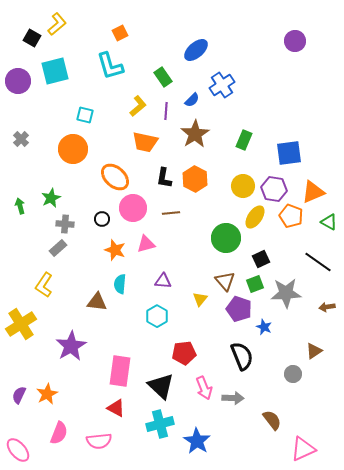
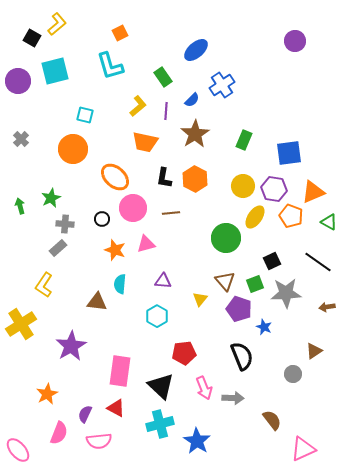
black square at (261, 259): moved 11 px right, 2 px down
purple semicircle at (19, 395): moved 66 px right, 19 px down
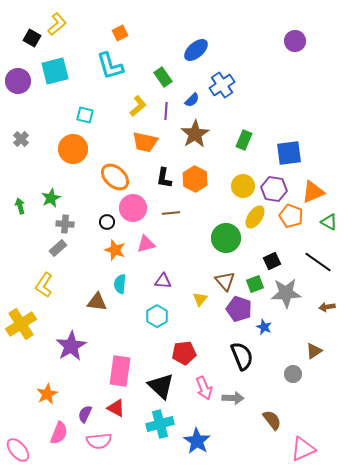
black circle at (102, 219): moved 5 px right, 3 px down
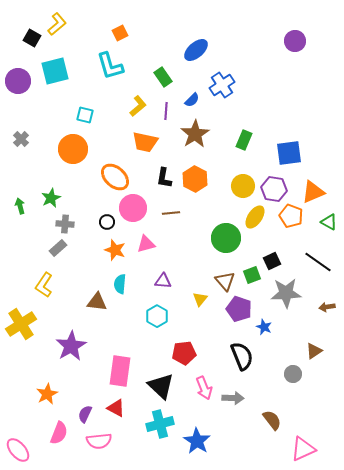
green square at (255, 284): moved 3 px left, 9 px up
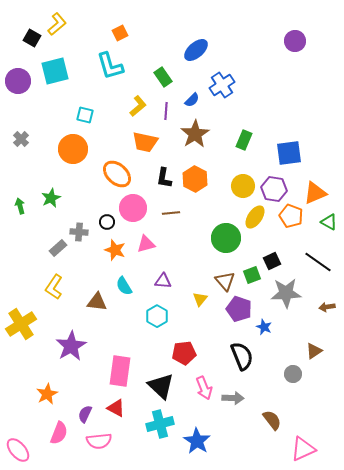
orange ellipse at (115, 177): moved 2 px right, 3 px up
orange triangle at (313, 192): moved 2 px right, 1 px down
gray cross at (65, 224): moved 14 px right, 8 px down
cyan semicircle at (120, 284): moved 4 px right, 2 px down; rotated 36 degrees counterclockwise
yellow L-shape at (44, 285): moved 10 px right, 2 px down
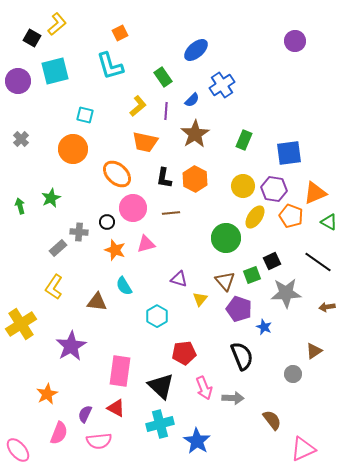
purple triangle at (163, 281): moved 16 px right, 2 px up; rotated 12 degrees clockwise
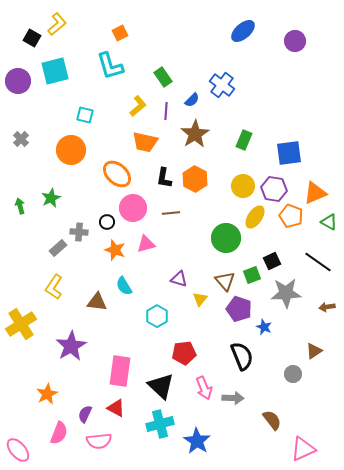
blue ellipse at (196, 50): moved 47 px right, 19 px up
blue cross at (222, 85): rotated 20 degrees counterclockwise
orange circle at (73, 149): moved 2 px left, 1 px down
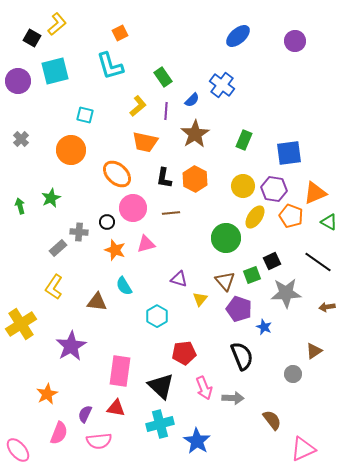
blue ellipse at (243, 31): moved 5 px left, 5 px down
red triangle at (116, 408): rotated 18 degrees counterclockwise
